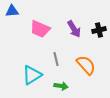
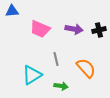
purple arrow: rotated 48 degrees counterclockwise
orange semicircle: moved 3 px down
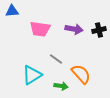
pink trapezoid: rotated 15 degrees counterclockwise
gray line: rotated 40 degrees counterclockwise
orange semicircle: moved 5 px left, 6 px down
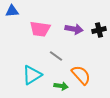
gray line: moved 3 px up
orange semicircle: moved 1 px down
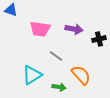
blue triangle: moved 1 px left, 1 px up; rotated 24 degrees clockwise
black cross: moved 9 px down
green arrow: moved 2 px left, 1 px down
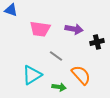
black cross: moved 2 px left, 3 px down
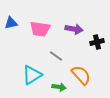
blue triangle: moved 13 px down; rotated 32 degrees counterclockwise
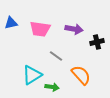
green arrow: moved 7 px left
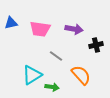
black cross: moved 1 px left, 3 px down
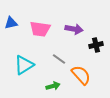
gray line: moved 3 px right, 3 px down
cyan triangle: moved 8 px left, 10 px up
green arrow: moved 1 px right, 1 px up; rotated 24 degrees counterclockwise
